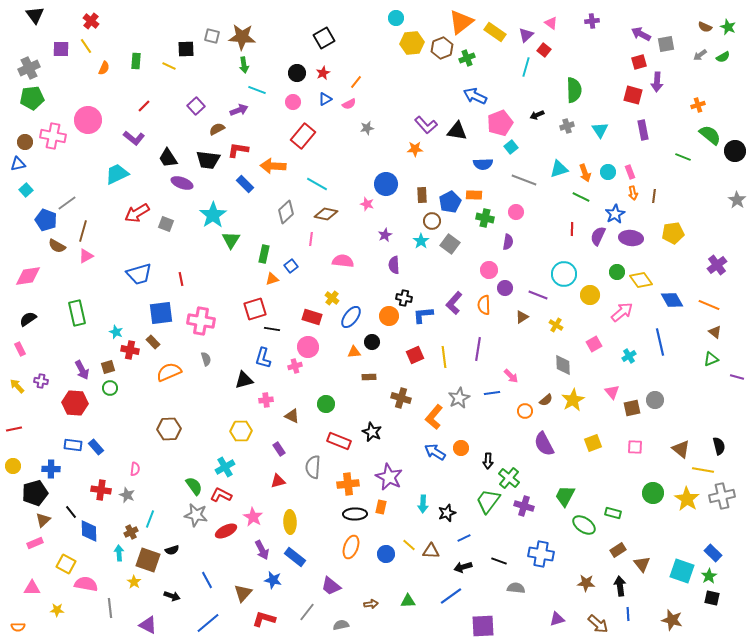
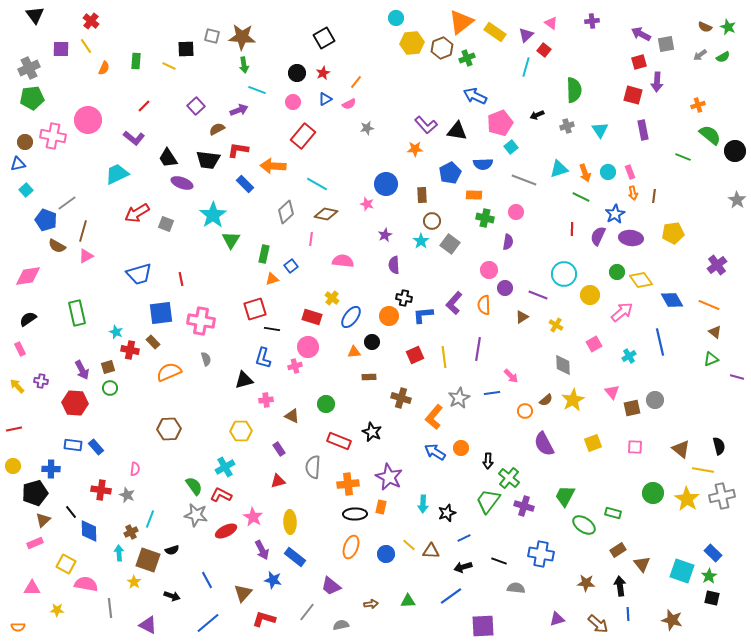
blue pentagon at (450, 202): moved 29 px up
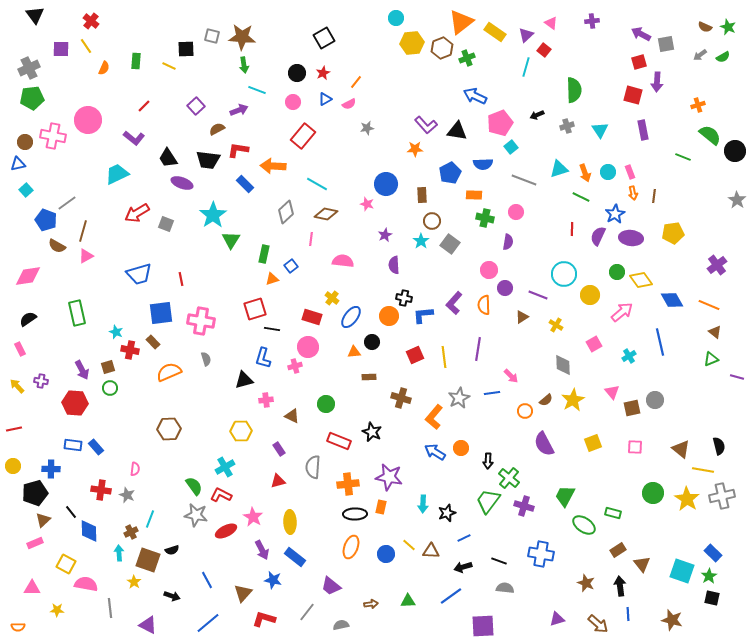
purple star at (389, 477): rotated 16 degrees counterclockwise
brown star at (586, 583): rotated 18 degrees clockwise
gray semicircle at (516, 588): moved 11 px left
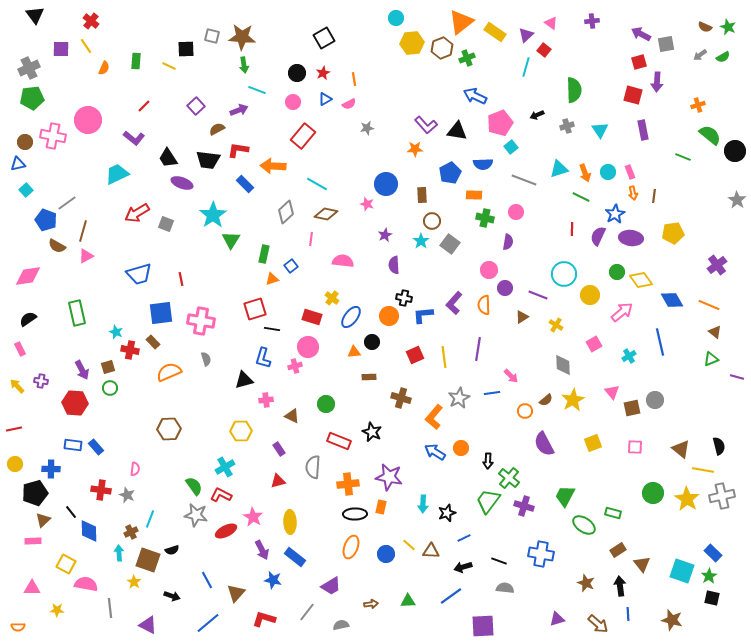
orange line at (356, 82): moved 2 px left, 3 px up; rotated 48 degrees counterclockwise
yellow circle at (13, 466): moved 2 px right, 2 px up
pink rectangle at (35, 543): moved 2 px left, 2 px up; rotated 21 degrees clockwise
purple trapezoid at (331, 586): rotated 70 degrees counterclockwise
brown triangle at (243, 593): moved 7 px left
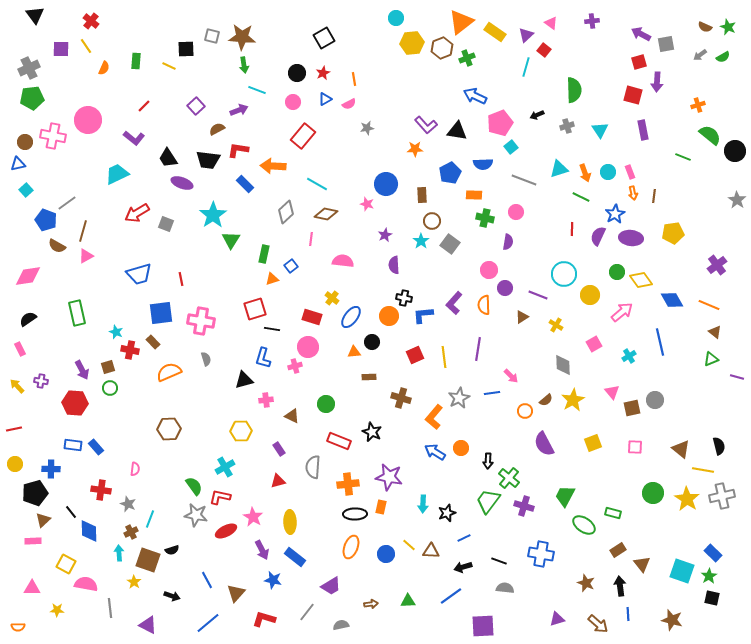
gray star at (127, 495): moved 1 px right, 9 px down
red L-shape at (221, 495): moved 1 px left, 2 px down; rotated 15 degrees counterclockwise
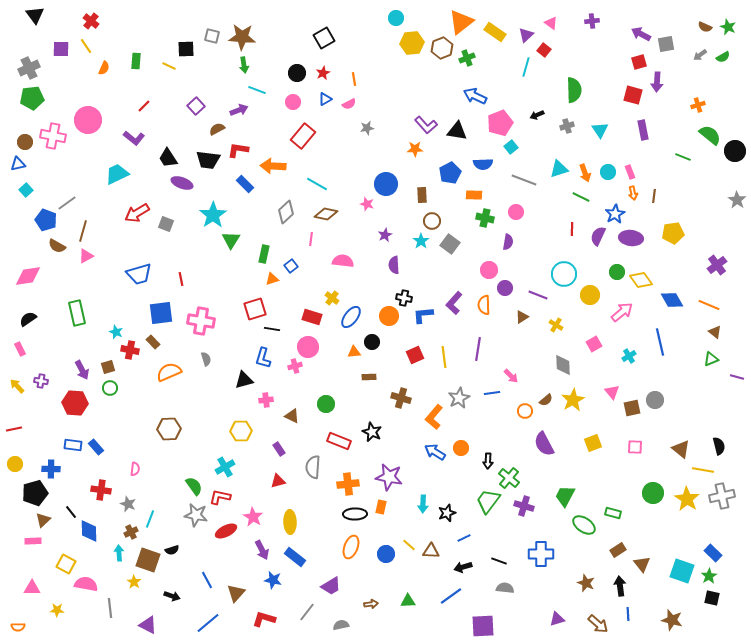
blue cross at (541, 554): rotated 10 degrees counterclockwise
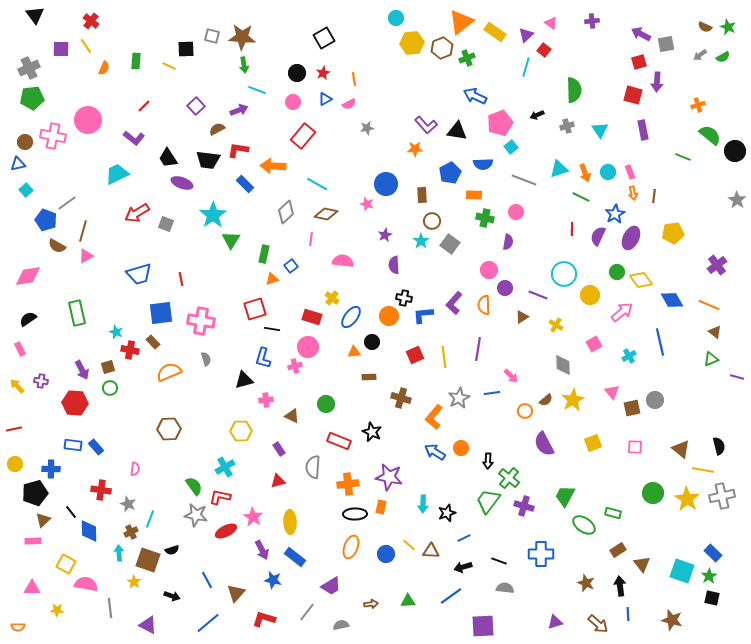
purple ellipse at (631, 238): rotated 70 degrees counterclockwise
purple triangle at (557, 619): moved 2 px left, 3 px down
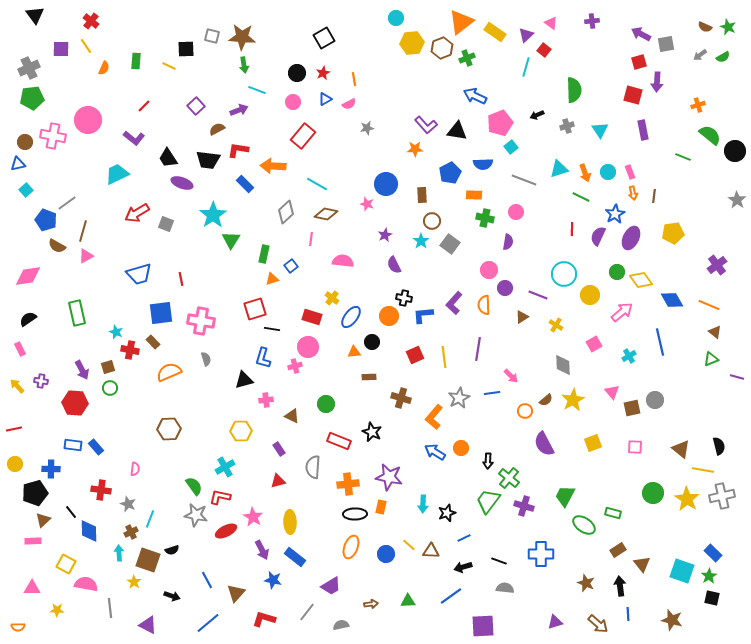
purple semicircle at (394, 265): rotated 24 degrees counterclockwise
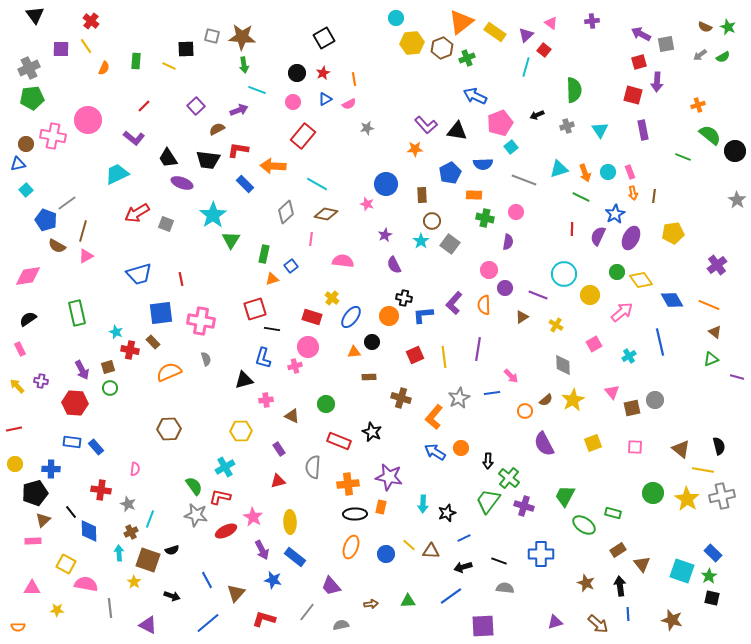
brown circle at (25, 142): moved 1 px right, 2 px down
blue rectangle at (73, 445): moved 1 px left, 3 px up
purple trapezoid at (331, 586): rotated 80 degrees clockwise
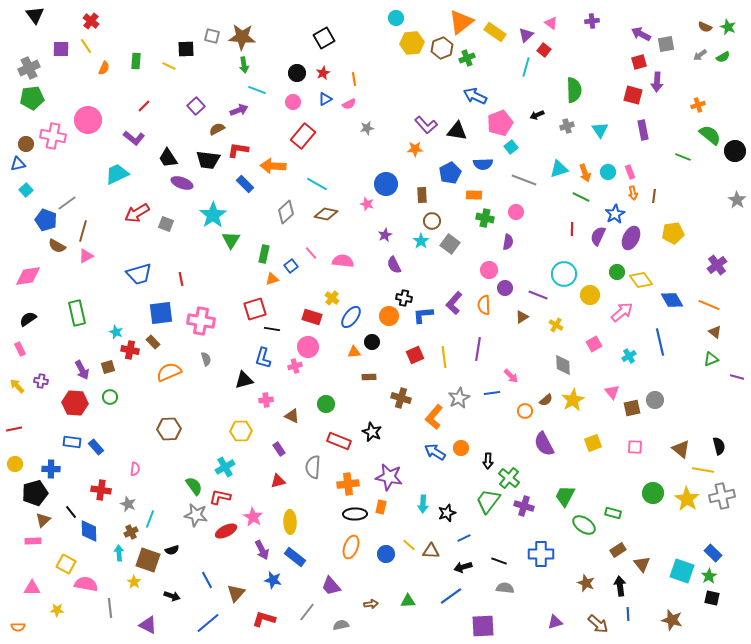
pink line at (311, 239): moved 14 px down; rotated 48 degrees counterclockwise
green circle at (110, 388): moved 9 px down
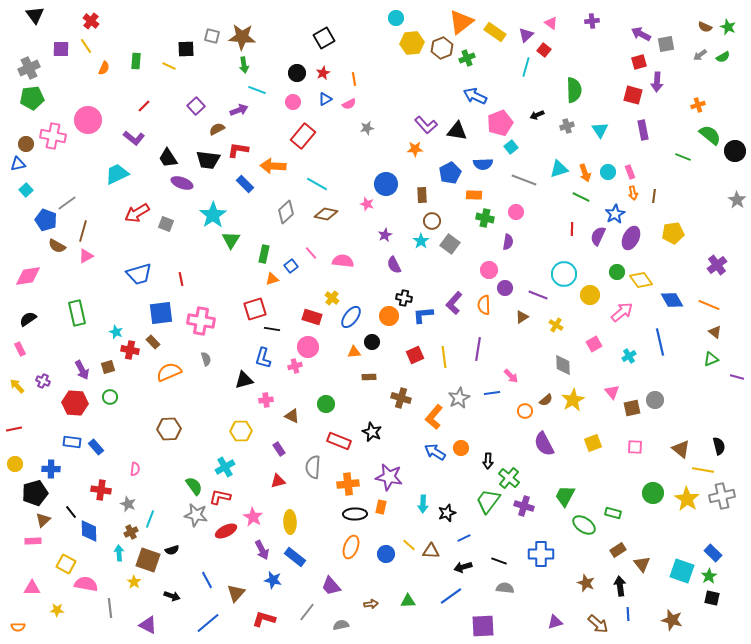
purple cross at (41, 381): moved 2 px right; rotated 16 degrees clockwise
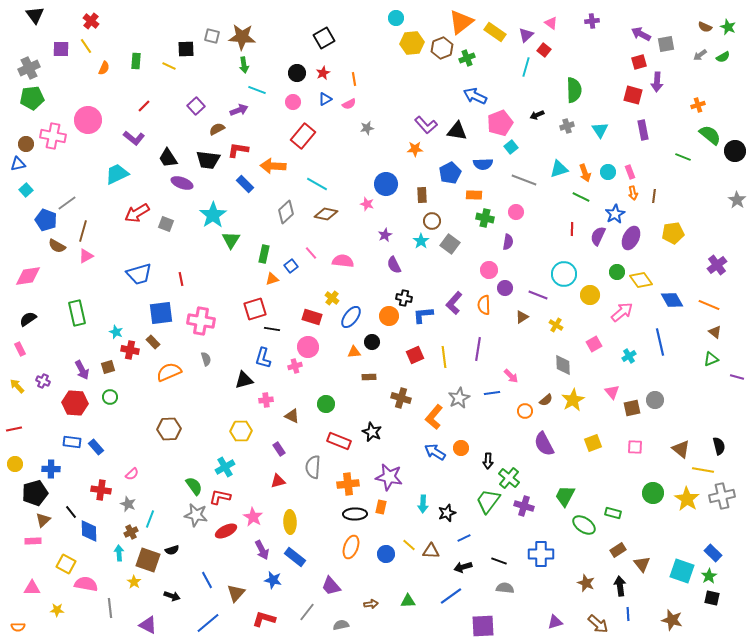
pink semicircle at (135, 469): moved 3 px left, 5 px down; rotated 40 degrees clockwise
